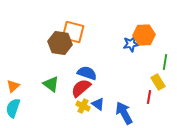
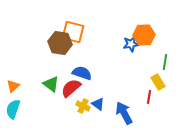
blue semicircle: moved 5 px left
red semicircle: moved 10 px left
cyan semicircle: moved 1 px down
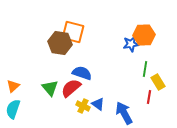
green line: moved 20 px left, 7 px down
green triangle: moved 1 px left, 4 px down; rotated 12 degrees clockwise
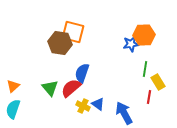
blue semicircle: rotated 90 degrees counterclockwise
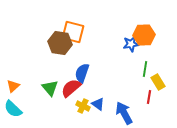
cyan semicircle: rotated 66 degrees counterclockwise
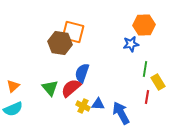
orange hexagon: moved 10 px up
red line: moved 2 px left
blue triangle: rotated 32 degrees counterclockwise
cyan semicircle: rotated 66 degrees counterclockwise
blue arrow: moved 3 px left
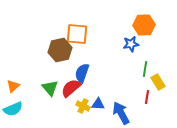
orange square: moved 4 px right, 2 px down; rotated 10 degrees counterclockwise
brown hexagon: moved 7 px down; rotated 20 degrees counterclockwise
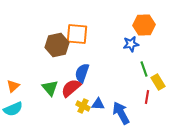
brown hexagon: moved 3 px left, 5 px up
green line: moved 1 px left; rotated 28 degrees counterclockwise
